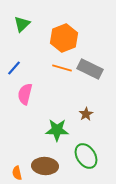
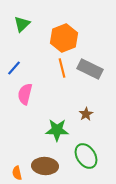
orange line: rotated 60 degrees clockwise
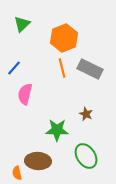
brown star: rotated 16 degrees counterclockwise
brown ellipse: moved 7 px left, 5 px up
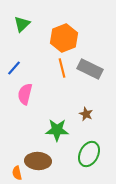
green ellipse: moved 3 px right, 2 px up; rotated 60 degrees clockwise
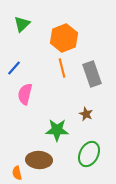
gray rectangle: moved 2 px right, 5 px down; rotated 45 degrees clockwise
brown ellipse: moved 1 px right, 1 px up
